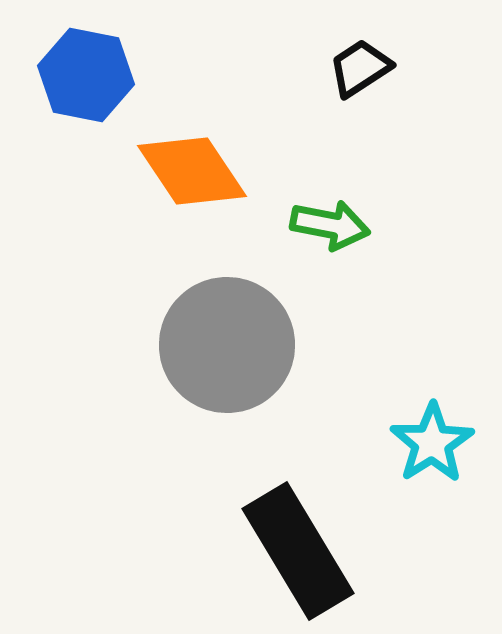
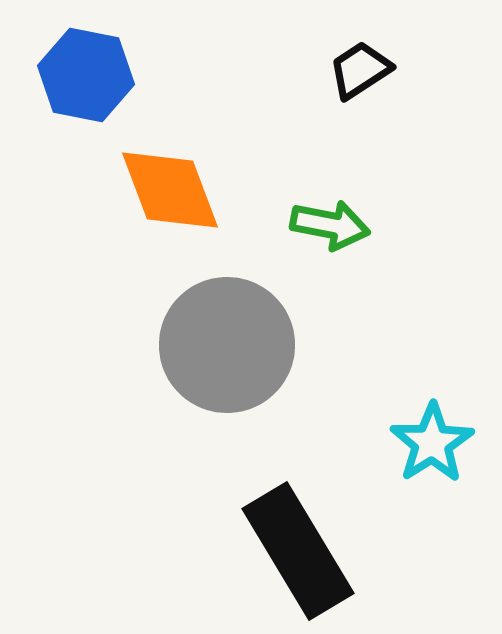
black trapezoid: moved 2 px down
orange diamond: moved 22 px left, 19 px down; rotated 13 degrees clockwise
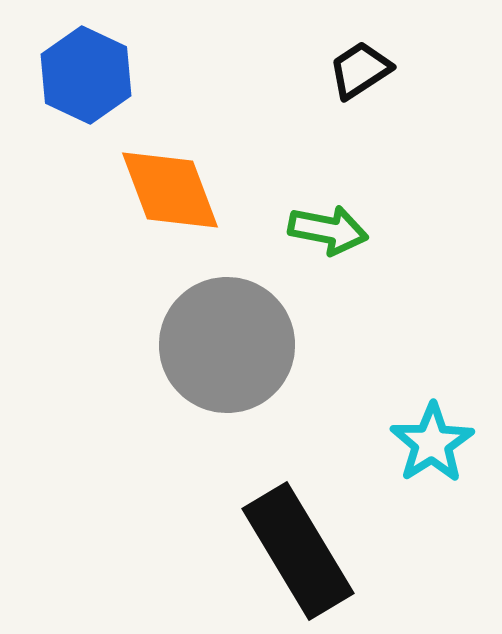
blue hexagon: rotated 14 degrees clockwise
green arrow: moved 2 px left, 5 px down
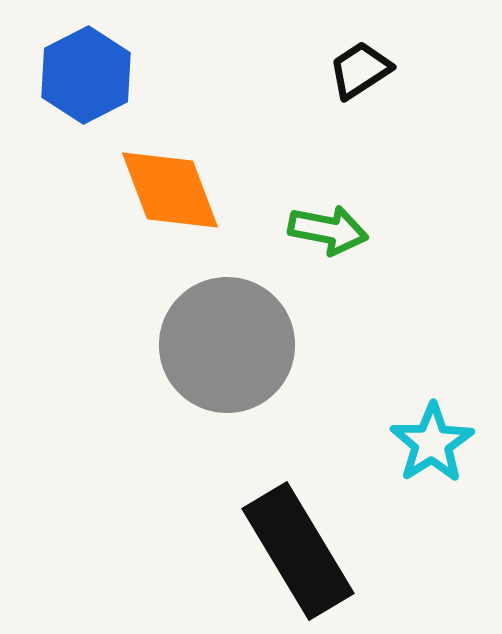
blue hexagon: rotated 8 degrees clockwise
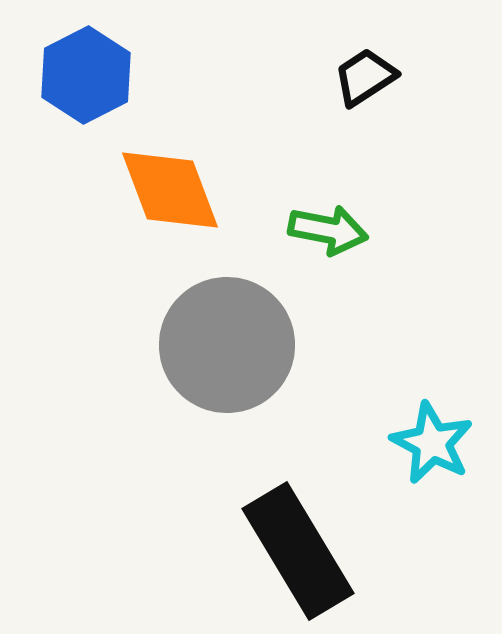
black trapezoid: moved 5 px right, 7 px down
cyan star: rotated 12 degrees counterclockwise
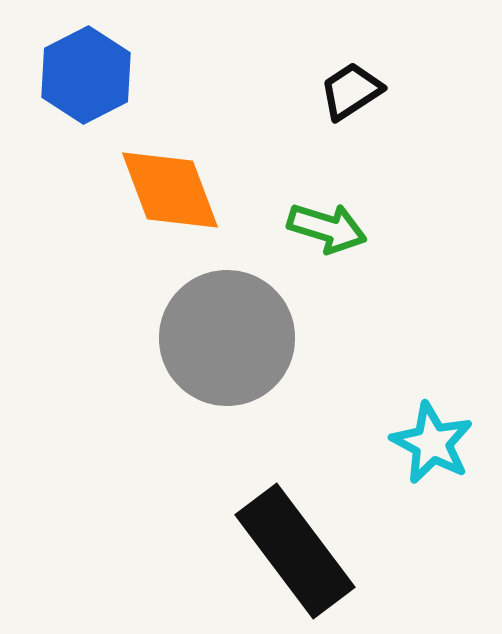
black trapezoid: moved 14 px left, 14 px down
green arrow: moved 1 px left, 2 px up; rotated 6 degrees clockwise
gray circle: moved 7 px up
black rectangle: moved 3 px left; rotated 6 degrees counterclockwise
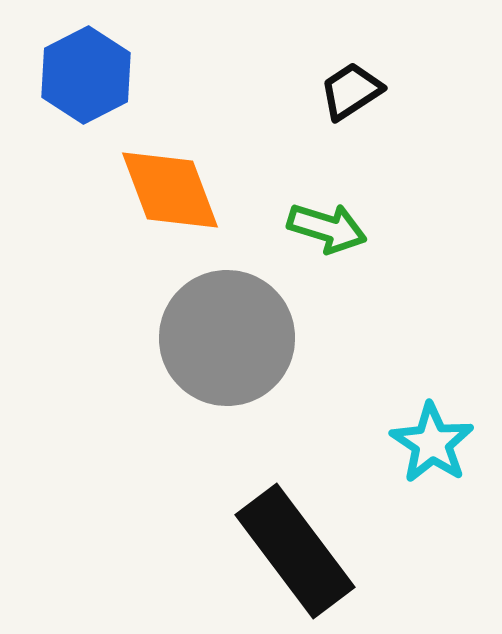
cyan star: rotated 6 degrees clockwise
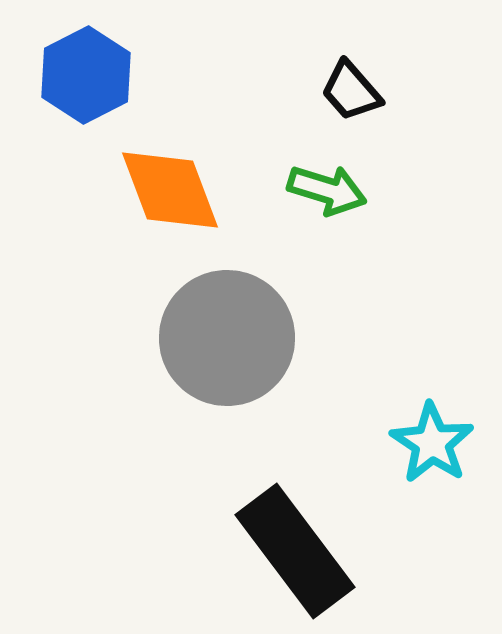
black trapezoid: rotated 98 degrees counterclockwise
green arrow: moved 38 px up
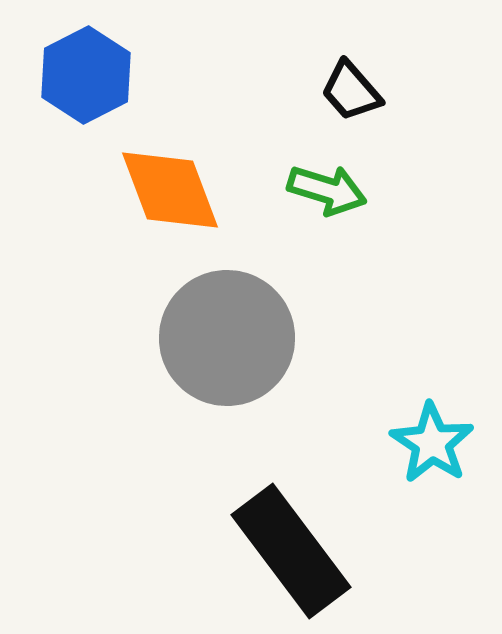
black rectangle: moved 4 px left
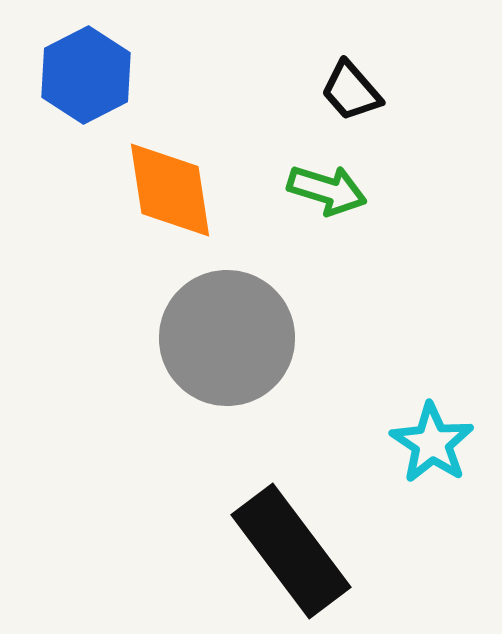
orange diamond: rotated 12 degrees clockwise
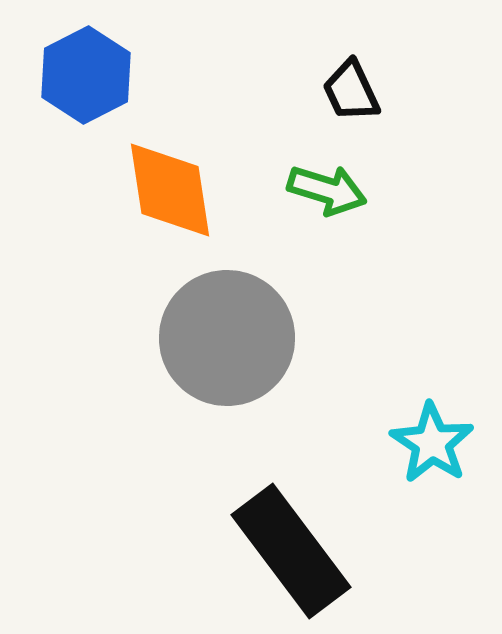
black trapezoid: rotated 16 degrees clockwise
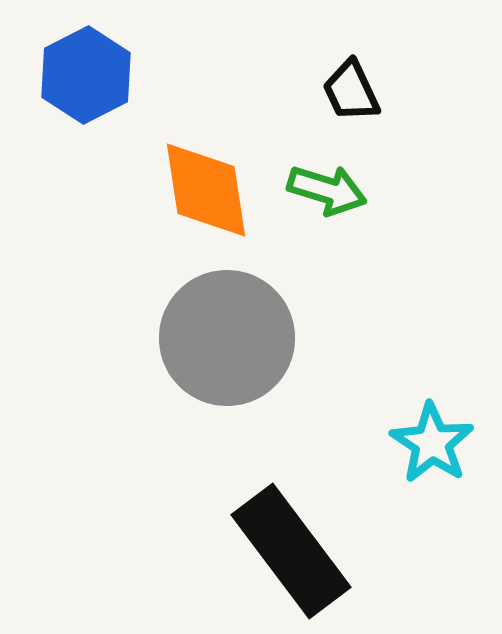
orange diamond: moved 36 px right
